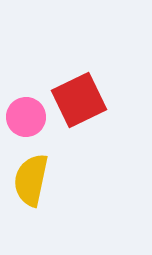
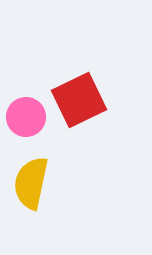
yellow semicircle: moved 3 px down
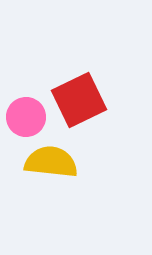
yellow semicircle: moved 20 px right, 21 px up; rotated 84 degrees clockwise
